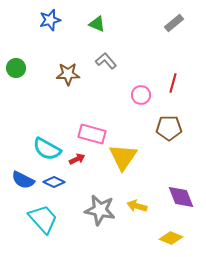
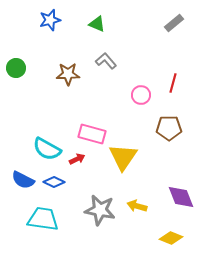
cyan trapezoid: rotated 40 degrees counterclockwise
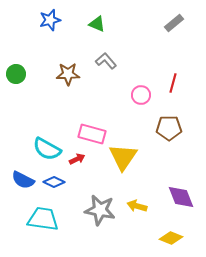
green circle: moved 6 px down
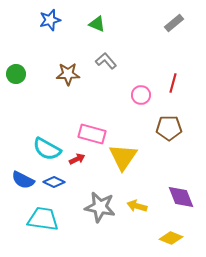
gray star: moved 3 px up
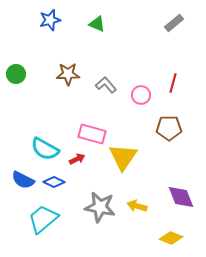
gray L-shape: moved 24 px down
cyan semicircle: moved 2 px left
cyan trapezoid: rotated 48 degrees counterclockwise
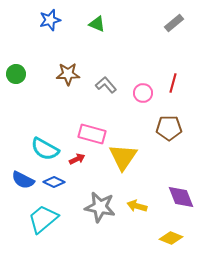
pink circle: moved 2 px right, 2 px up
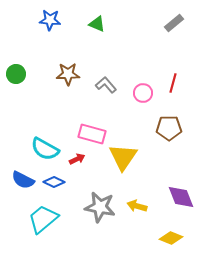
blue star: rotated 20 degrees clockwise
